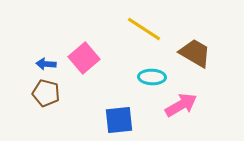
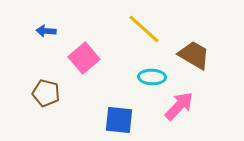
yellow line: rotated 9 degrees clockwise
brown trapezoid: moved 1 px left, 2 px down
blue arrow: moved 33 px up
pink arrow: moved 2 px left, 1 px down; rotated 16 degrees counterclockwise
blue square: rotated 12 degrees clockwise
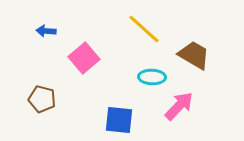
brown pentagon: moved 4 px left, 6 px down
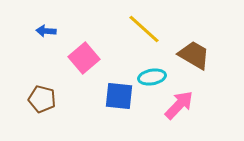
cyan ellipse: rotated 12 degrees counterclockwise
pink arrow: moved 1 px up
blue square: moved 24 px up
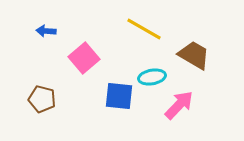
yellow line: rotated 12 degrees counterclockwise
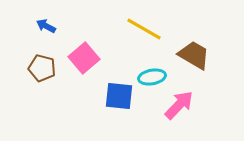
blue arrow: moved 5 px up; rotated 24 degrees clockwise
brown pentagon: moved 31 px up
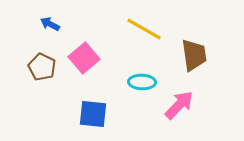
blue arrow: moved 4 px right, 2 px up
brown trapezoid: rotated 52 degrees clockwise
brown pentagon: moved 1 px up; rotated 12 degrees clockwise
cyan ellipse: moved 10 px left, 5 px down; rotated 12 degrees clockwise
blue square: moved 26 px left, 18 px down
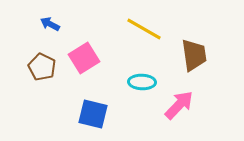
pink square: rotated 8 degrees clockwise
blue square: rotated 8 degrees clockwise
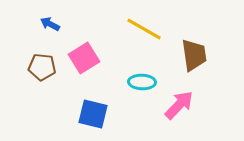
brown pentagon: rotated 20 degrees counterclockwise
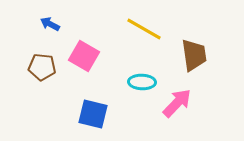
pink square: moved 2 px up; rotated 28 degrees counterclockwise
pink arrow: moved 2 px left, 2 px up
